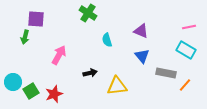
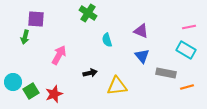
orange line: moved 2 px right, 2 px down; rotated 32 degrees clockwise
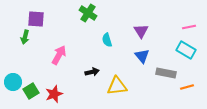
purple triangle: rotated 35 degrees clockwise
black arrow: moved 2 px right, 1 px up
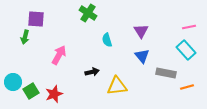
cyan rectangle: rotated 18 degrees clockwise
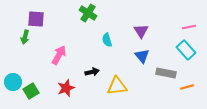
red star: moved 12 px right, 6 px up
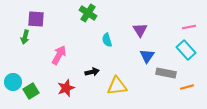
purple triangle: moved 1 px left, 1 px up
blue triangle: moved 5 px right; rotated 14 degrees clockwise
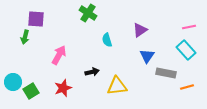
purple triangle: rotated 28 degrees clockwise
red star: moved 3 px left
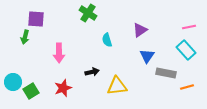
pink arrow: moved 2 px up; rotated 150 degrees clockwise
